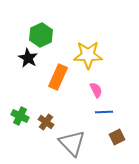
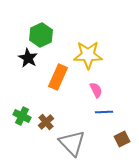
green cross: moved 2 px right
brown cross: rotated 14 degrees clockwise
brown square: moved 5 px right, 2 px down
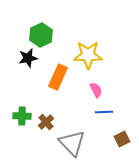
black star: rotated 30 degrees clockwise
green cross: rotated 24 degrees counterclockwise
